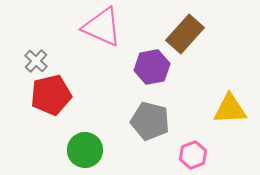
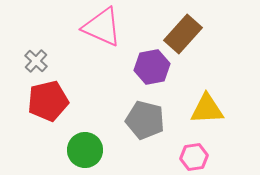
brown rectangle: moved 2 px left
red pentagon: moved 3 px left, 6 px down
yellow triangle: moved 23 px left
gray pentagon: moved 5 px left, 1 px up
pink hexagon: moved 1 px right, 2 px down; rotated 12 degrees clockwise
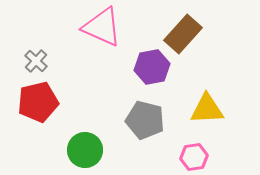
red pentagon: moved 10 px left, 1 px down
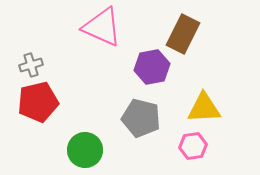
brown rectangle: rotated 15 degrees counterclockwise
gray cross: moved 5 px left, 4 px down; rotated 30 degrees clockwise
yellow triangle: moved 3 px left, 1 px up
gray pentagon: moved 4 px left, 2 px up
pink hexagon: moved 1 px left, 11 px up
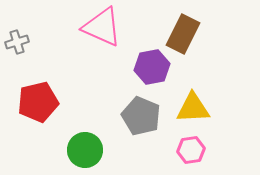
gray cross: moved 14 px left, 23 px up
yellow triangle: moved 11 px left
gray pentagon: moved 2 px up; rotated 9 degrees clockwise
pink hexagon: moved 2 px left, 4 px down
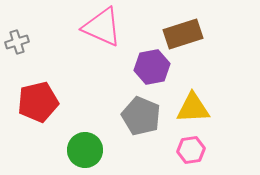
brown rectangle: rotated 45 degrees clockwise
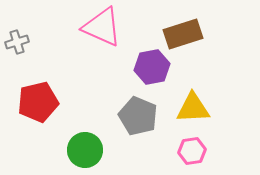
gray pentagon: moved 3 px left
pink hexagon: moved 1 px right, 1 px down
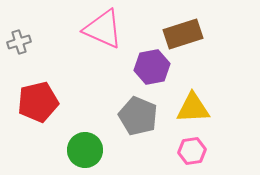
pink triangle: moved 1 px right, 2 px down
gray cross: moved 2 px right
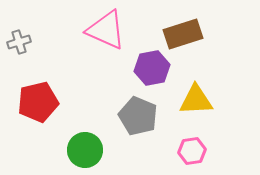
pink triangle: moved 3 px right, 1 px down
purple hexagon: moved 1 px down
yellow triangle: moved 3 px right, 8 px up
